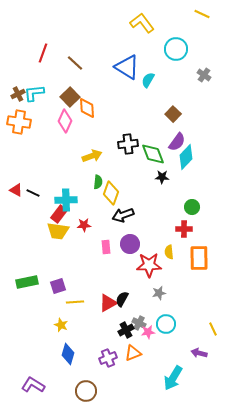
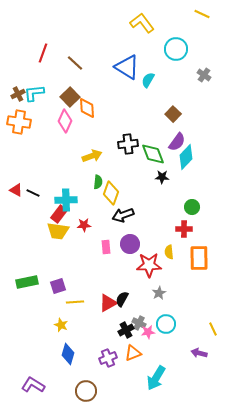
gray star at (159, 293): rotated 16 degrees counterclockwise
cyan arrow at (173, 378): moved 17 px left
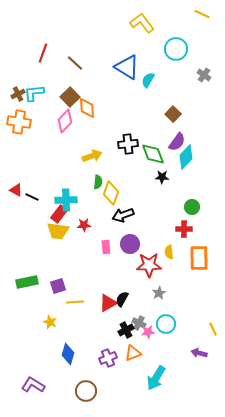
pink diamond at (65, 121): rotated 20 degrees clockwise
black line at (33, 193): moved 1 px left, 4 px down
yellow star at (61, 325): moved 11 px left, 3 px up
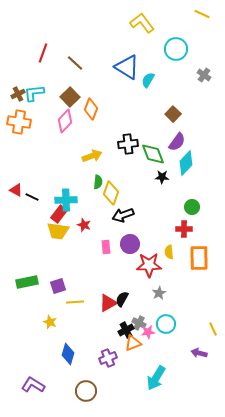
orange diamond at (87, 108): moved 4 px right, 1 px down; rotated 25 degrees clockwise
cyan diamond at (186, 157): moved 6 px down
red star at (84, 225): rotated 24 degrees clockwise
orange triangle at (133, 353): moved 10 px up
